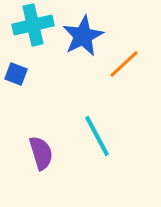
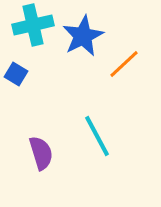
blue square: rotated 10 degrees clockwise
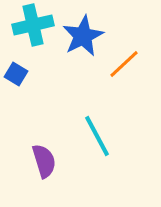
purple semicircle: moved 3 px right, 8 px down
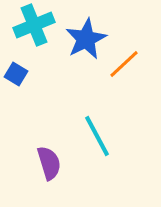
cyan cross: moved 1 px right; rotated 9 degrees counterclockwise
blue star: moved 3 px right, 3 px down
purple semicircle: moved 5 px right, 2 px down
